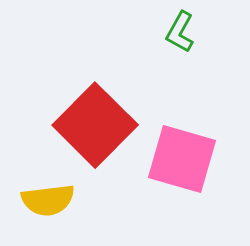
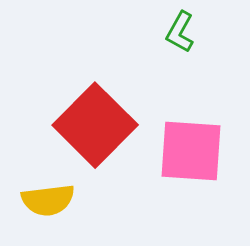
pink square: moved 9 px right, 8 px up; rotated 12 degrees counterclockwise
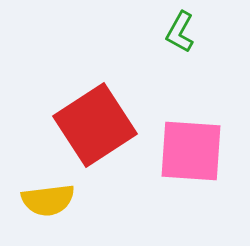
red square: rotated 12 degrees clockwise
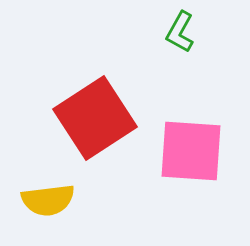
red square: moved 7 px up
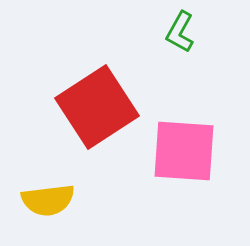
red square: moved 2 px right, 11 px up
pink square: moved 7 px left
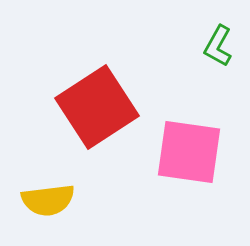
green L-shape: moved 38 px right, 14 px down
pink square: moved 5 px right, 1 px down; rotated 4 degrees clockwise
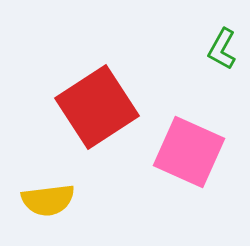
green L-shape: moved 4 px right, 3 px down
pink square: rotated 16 degrees clockwise
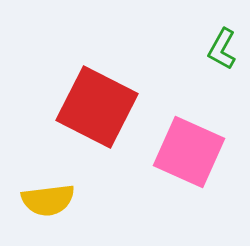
red square: rotated 30 degrees counterclockwise
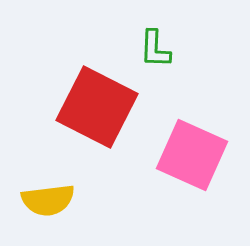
green L-shape: moved 67 px left; rotated 27 degrees counterclockwise
pink square: moved 3 px right, 3 px down
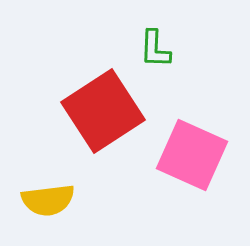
red square: moved 6 px right, 4 px down; rotated 30 degrees clockwise
